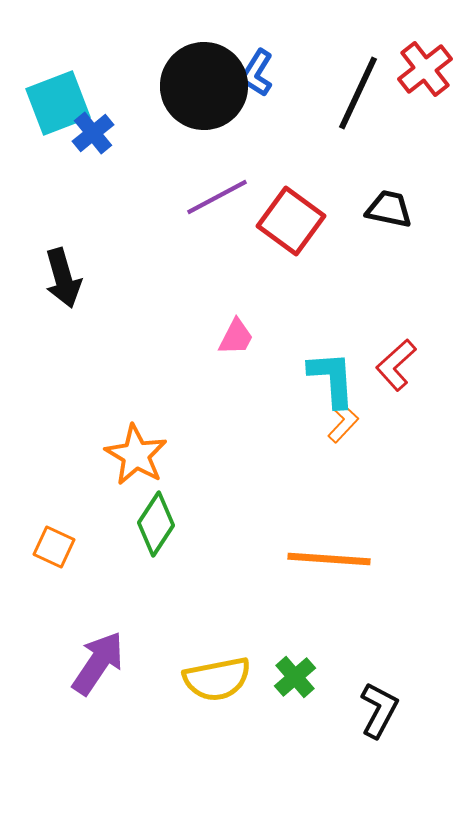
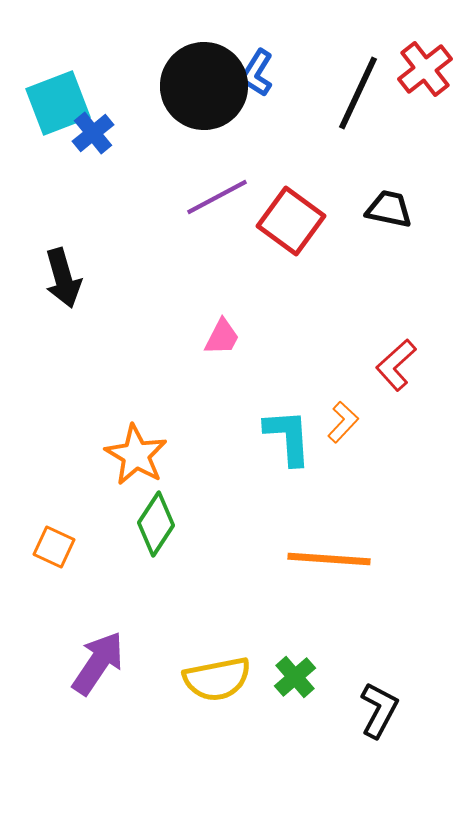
pink trapezoid: moved 14 px left
cyan L-shape: moved 44 px left, 58 px down
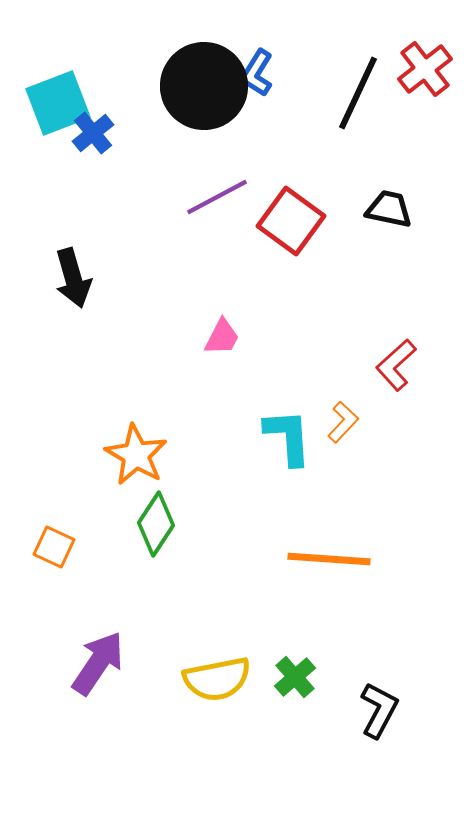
black arrow: moved 10 px right
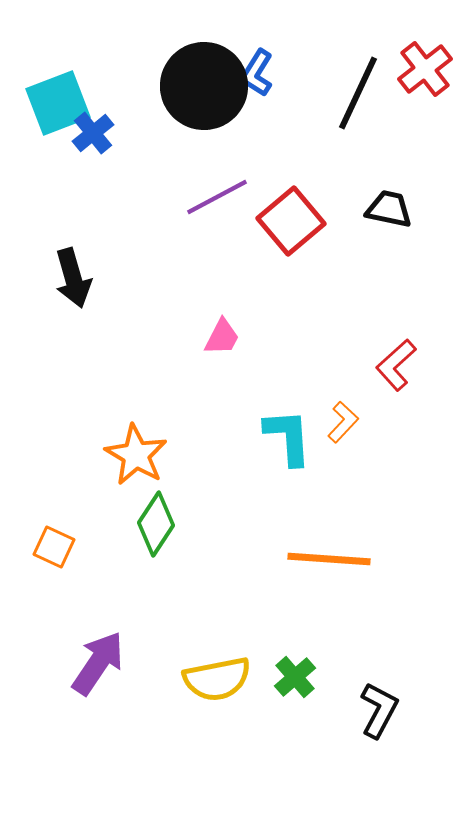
red square: rotated 14 degrees clockwise
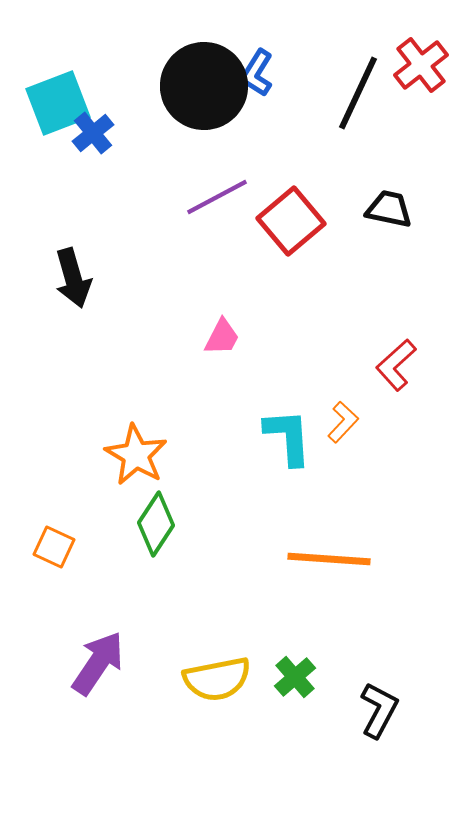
red cross: moved 4 px left, 4 px up
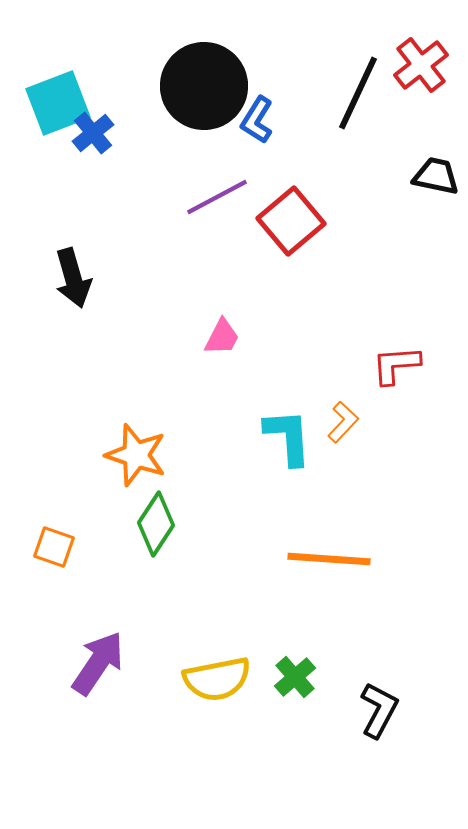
blue L-shape: moved 47 px down
black trapezoid: moved 47 px right, 33 px up
red L-shape: rotated 38 degrees clockwise
orange star: rotated 12 degrees counterclockwise
orange square: rotated 6 degrees counterclockwise
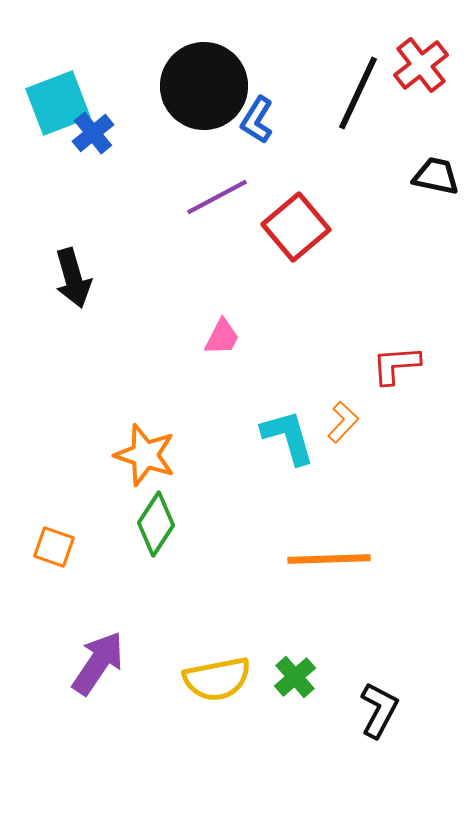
red square: moved 5 px right, 6 px down
cyan L-shape: rotated 12 degrees counterclockwise
orange star: moved 9 px right
orange line: rotated 6 degrees counterclockwise
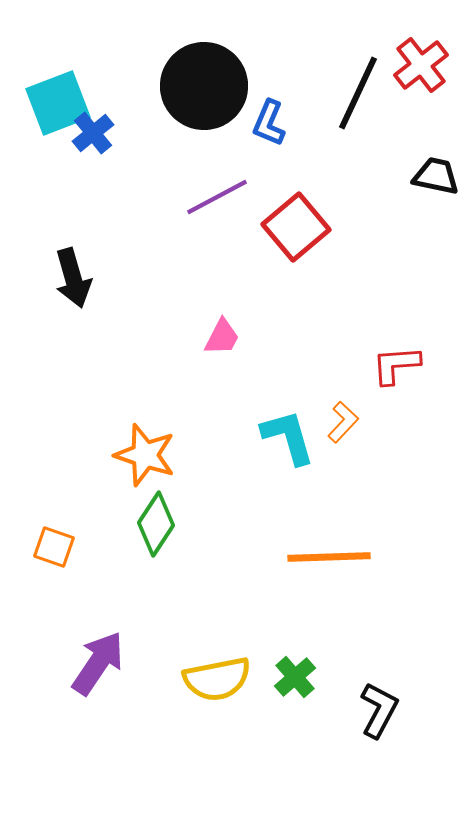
blue L-shape: moved 12 px right, 3 px down; rotated 9 degrees counterclockwise
orange line: moved 2 px up
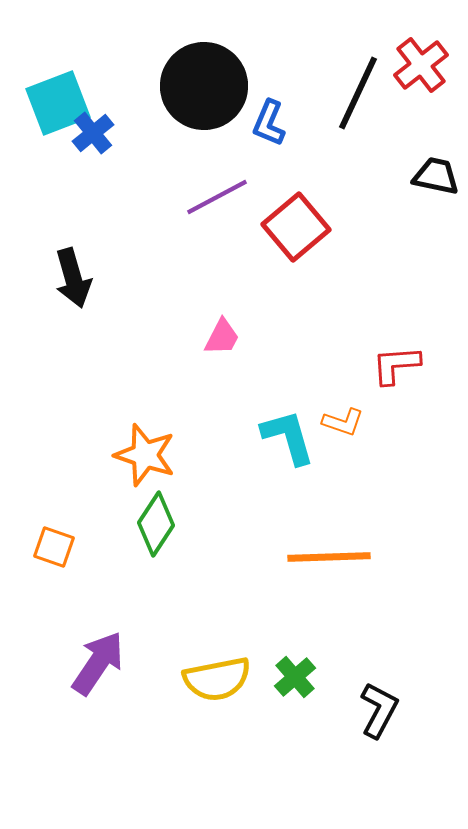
orange L-shape: rotated 66 degrees clockwise
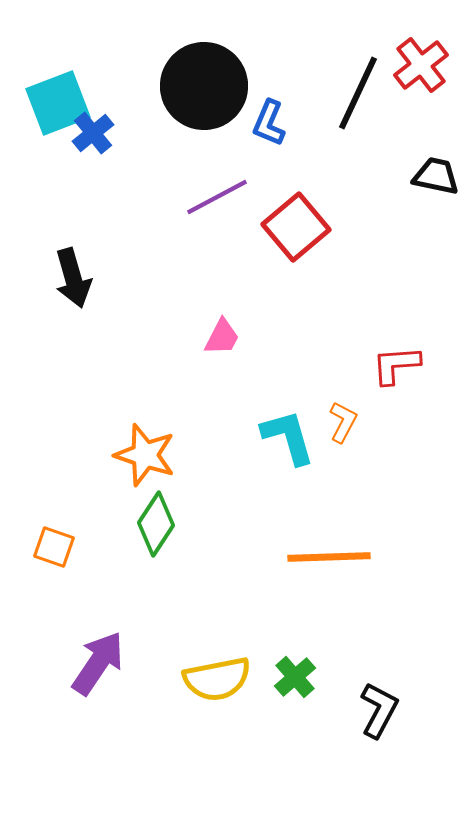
orange L-shape: rotated 81 degrees counterclockwise
